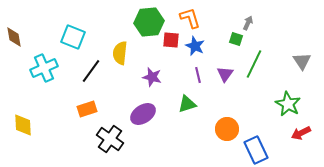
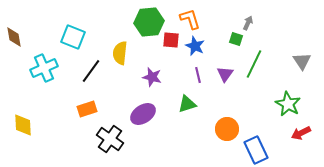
orange L-shape: moved 1 px down
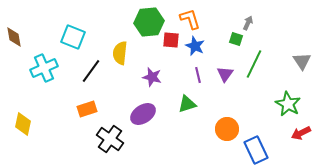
yellow diamond: moved 1 px up; rotated 15 degrees clockwise
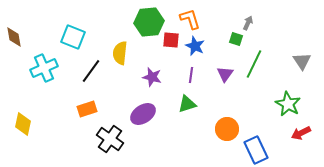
purple line: moved 7 px left; rotated 21 degrees clockwise
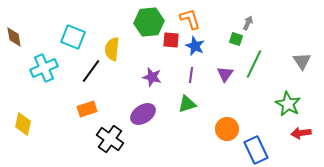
yellow semicircle: moved 8 px left, 4 px up
red arrow: rotated 18 degrees clockwise
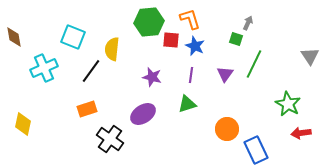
gray triangle: moved 8 px right, 5 px up
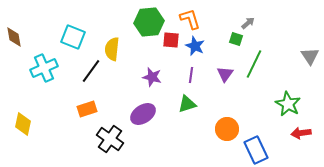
gray arrow: rotated 24 degrees clockwise
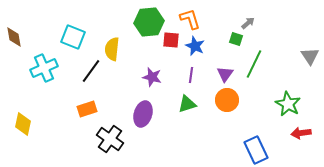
purple ellipse: rotated 40 degrees counterclockwise
orange circle: moved 29 px up
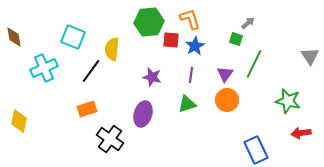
blue star: rotated 18 degrees clockwise
green star: moved 3 px up; rotated 15 degrees counterclockwise
yellow diamond: moved 4 px left, 3 px up
